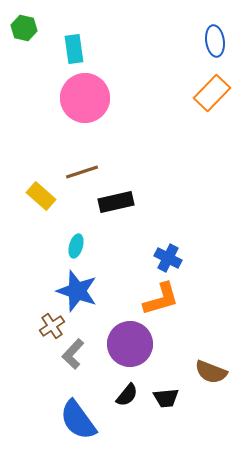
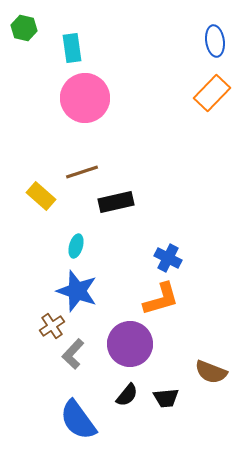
cyan rectangle: moved 2 px left, 1 px up
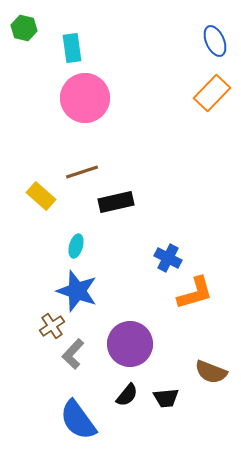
blue ellipse: rotated 16 degrees counterclockwise
orange L-shape: moved 34 px right, 6 px up
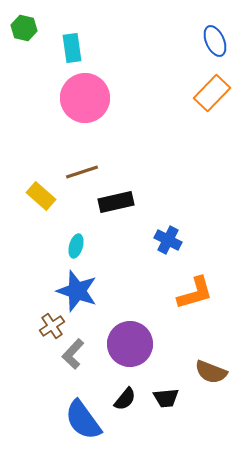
blue cross: moved 18 px up
black semicircle: moved 2 px left, 4 px down
blue semicircle: moved 5 px right
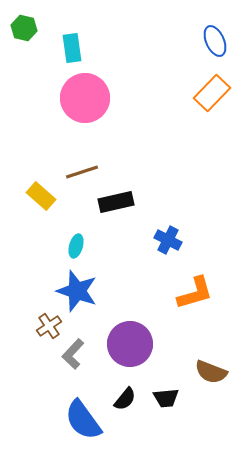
brown cross: moved 3 px left
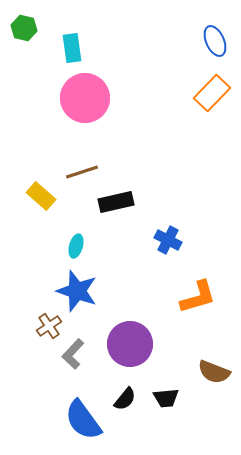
orange L-shape: moved 3 px right, 4 px down
brown semicircle: moved 3 px right
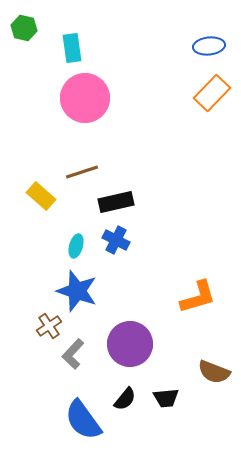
blue ellipse: moved 6 px left, 5 px down; rotated 72 degrees counterclockwise
blue cross: moved 52 px left
